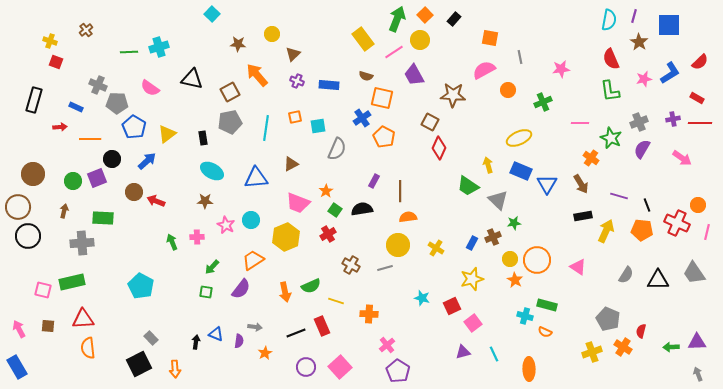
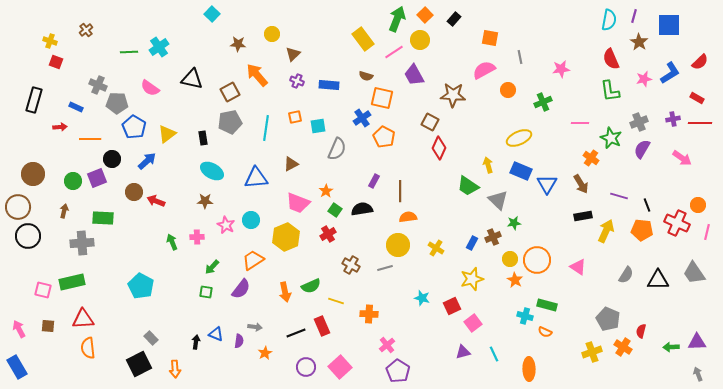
cyan cross at (159, 47): rotated 18 degrees counterclockwise
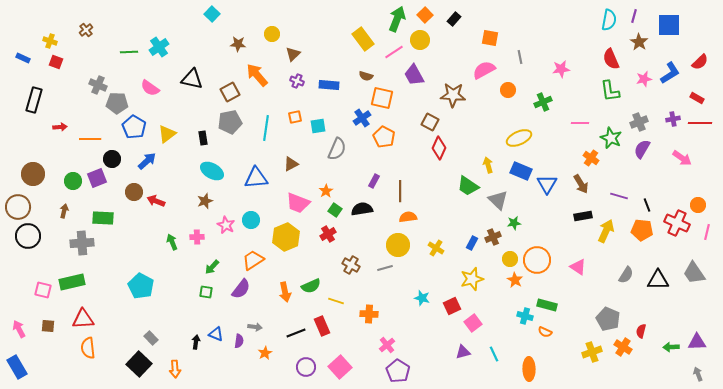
blue rectangle at (76, 107): moved 53 px left, 49 px up
brown star at (205, 201): rotated 21 degrees counterclockwise
black square at (139, 364): rotated 20 degrees counterclockwise
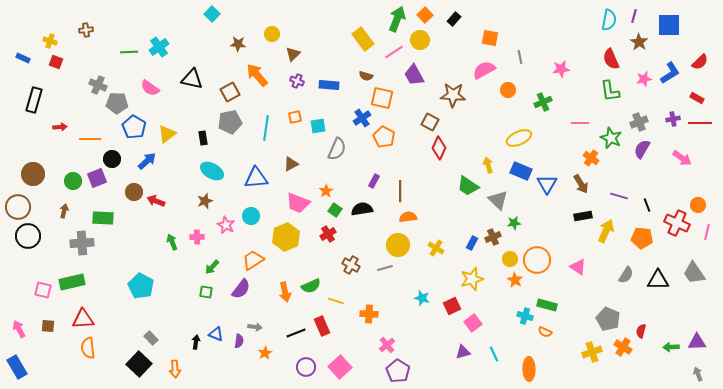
brown cross at (86, 30): rotated 32 degrees clockwise
cyan circle at (251, 220): moved 4 px up
orange pentagon at (642, 230): moved 8 px down
